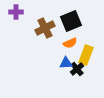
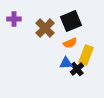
purple cross: moved 2 px left, 7 px down
brown cross: rotated 18 degrees counterclockwise
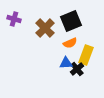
purple cross: rotated 16 degrees clockwise
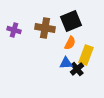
purple cross: moved 11 px down
brown cross: rotated 36 degrees counterclockwise
orange semicircle: rotated 40 degrees counterclockwise
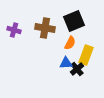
black square: moved 3 px right
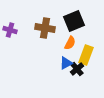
purple cross: moved 4 px left
blue triangle: rotated 24 degrees counterclockwise
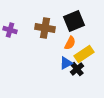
yellow rectangle: moved 2 px left, 1 px up; rotated 36 degrees clockwise
